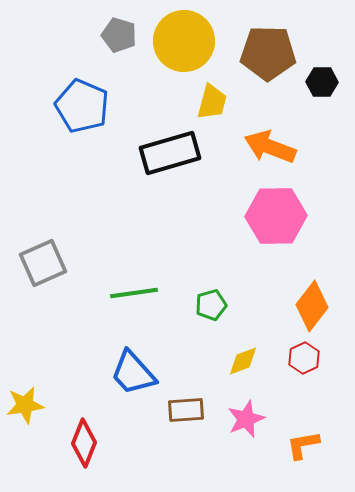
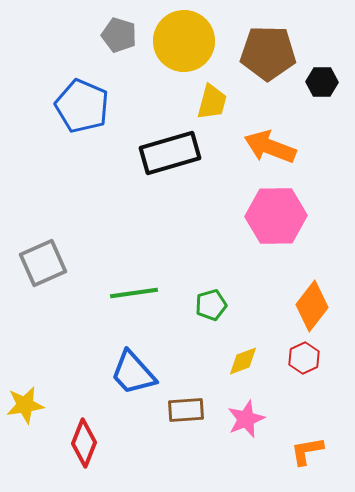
orange L-shape: moved 4 px right, 6 px down
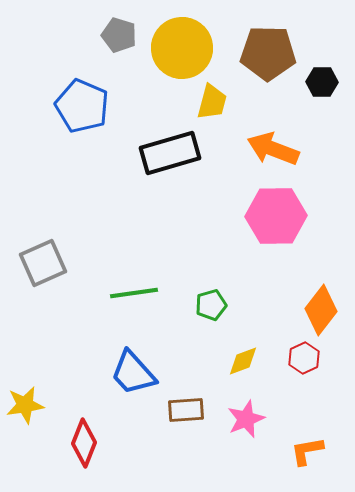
yellow circle: moved 2 px left, 7 px down
orange arrow: moved 3 px right, 2 px down
orange diamond: moved 9 px right, 4 px down
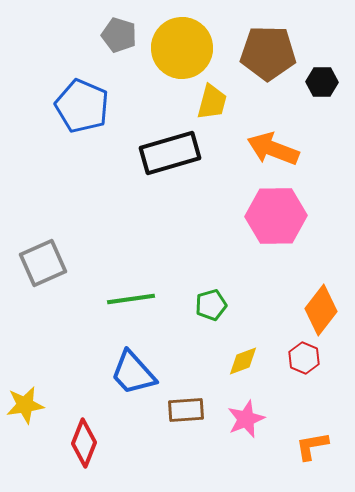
green line: moved 3 px left, 6 px down
red hexagon: rotated 12 degrees counterclockwise
orange L-shape: moved 5 px right, 5 px up
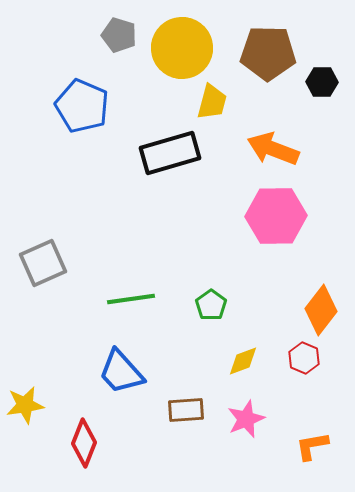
green pentagon: rotated 20 degrees counterclockwise
blue trapezoid: moved 12 px left, 1 px up
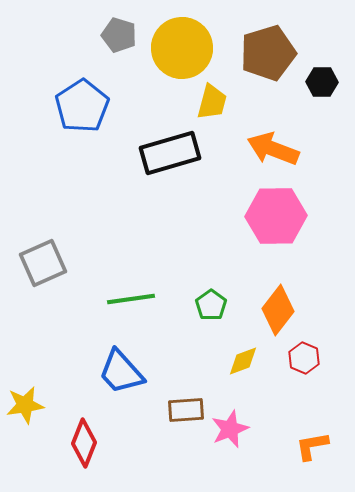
brown pentagon: rotated 18 degrees counterclockwise
blue pentagon: rotated 16 degrees clockwise
orange diamond: moved 43 px left
pink star: moved 16 px left, 10 px down
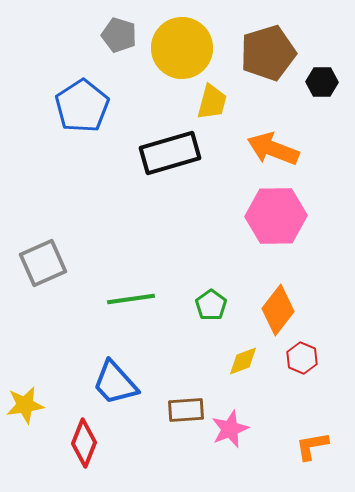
red hexagon: moved 2 px left
blue trapezoid: moved 6 px left, 11 px down
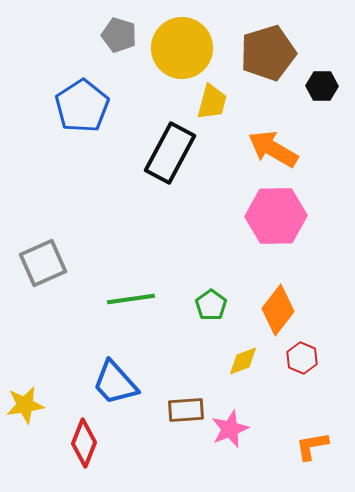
black hexagon: moved 4 px down
orange arrow: rotated 9 degrees clockwise
black rectangle: rotated 46 degrees counterclockwise
